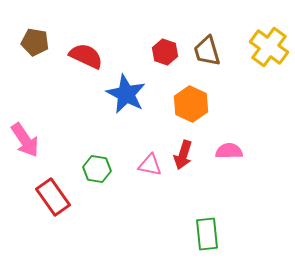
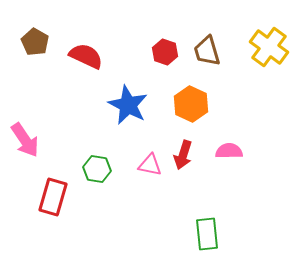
brown pentagon: rotated 20 degrees clockwise
blue star: moved 2 px right, 11 px down
red rectangle: rotated 51 degrees clockwise
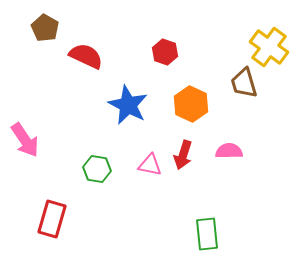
brown pentagon: moved 10 px right, 14 px up
brown trapezoid: moved 37 px right, 32 px down
red rectangle: moved 1 px left, 22 px down
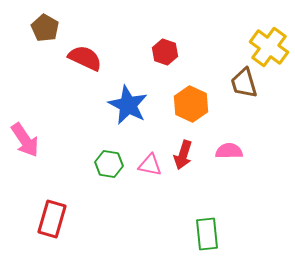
red semicircle: moved 1 px left, 2 px down
green hexagon: moved 12 px right, 5 px up
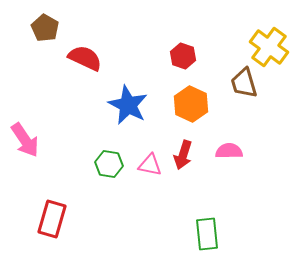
red hexagon: moved 18 px right, 4 px down
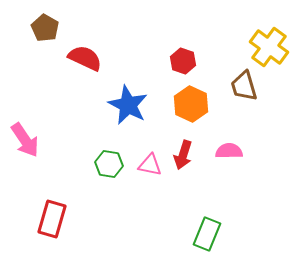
red hexagon: moved 5 px down
brown trapezoid: moved 3 px down
green rectangle: rotated 28 degrees clockwise
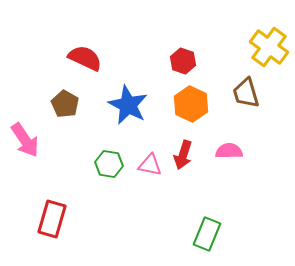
brown pentagon: moved 20 px right, 76 px down
brown trapezoid: moved 2 px right, 7 px down
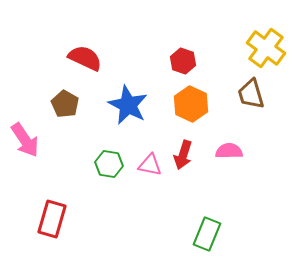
yellow cross: moved 3 px left, 1 px down
brown trapezoid: moved 5 px right, 1 px down
